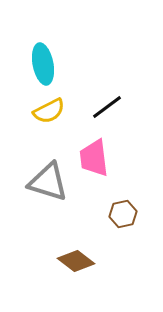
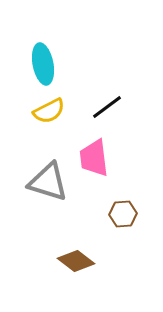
brown hexagon: rotated 8 degrees clockwise
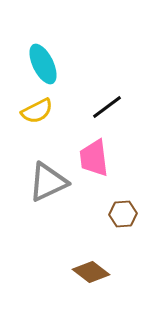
cyan ellipse: rotated 15 degrees counterclockwise
yellow semicircle: moved 12 px left
gray triangle: rotated 42 degrees counterclockwise
brown diamond: moved 15 px right, 11 px down
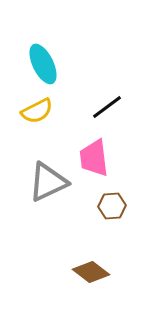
brown hexagon: moved 11 px left, 8 px up
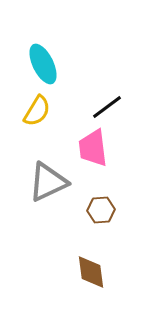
yellow semicircle: rotated 32 degrees counterclockwise
pink trapezoid: moved 1 px left, 10 px up
brown hexagon: moved 11 px left, 4 px down
brown diamond: rotated 45 degrees clockwise
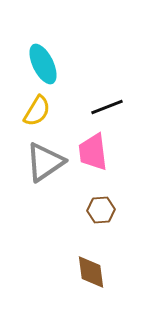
black line: rotated 16 degrees clockwise
pink trapezoid: moved 4 px down
gray triangle: moved 3 px left, 20 px up; rotated 9 degrees counterclockwise
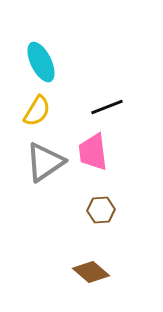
cyan ellipse: moved 2 px left, 2 px up
brown diamond: rotated 42 degrees counterclockwise
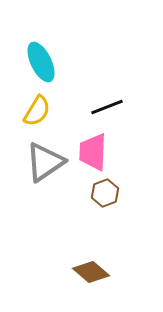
pink trapezoid: rotated 9 degrees clockwise
brown hexagon: moved 4 px right, 17 px up; rotated 16 degrees counterclockwise
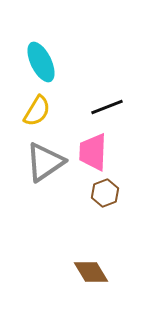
brown diamond: rotated 18 degrees clockwise
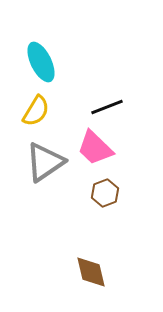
yellow semicircle: moved 1 px left
pink trapezoid: moved 2 px right, 4 px up; rotated 48 degrees counterclockwise
brown diamond: rotated 18 degrees clockwise
